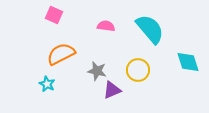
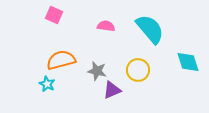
orange semicircle: moved 6 px down; rotated 12 degrees clockwise
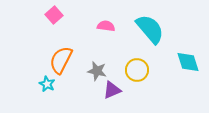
pink square: rotated 24 degrees clockwise
orange semicircle: rotated 48 degrees counterclockwise
yellow circle: moved 1 px left
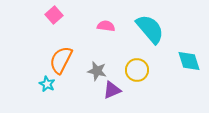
cyan diamond: moved 1 px right, 1 px up
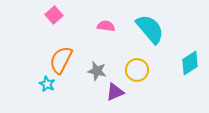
cyan diamond: moved 1 px right, 2 px down; rotated 75 degrees clockwise
purple triangle: moved 3 px right, 2 px down
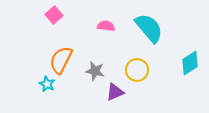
cyan semicircle: moved 1 px left, 1 px up
gray star: moved 2 px left
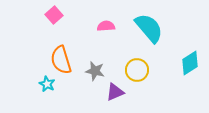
pink semicircle: rotated 12 degrees counterclockwise
orange semicircle: rotated 44 degrees counterclockwise
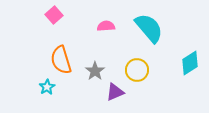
gray star: rotated 24 degrees clockwise
cyan star: moved 3 px down; rotated 14 degrees clockwise
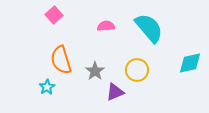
cyan diamond: rotated 20 degrees clockwise
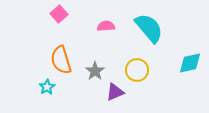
pink square: moved 5 px right, 1 px up
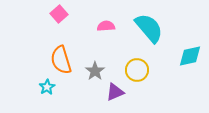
cyan diamond: moved 7 px up
